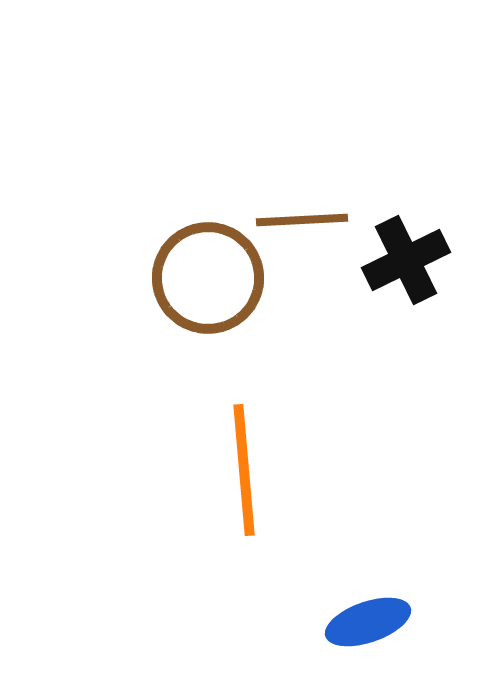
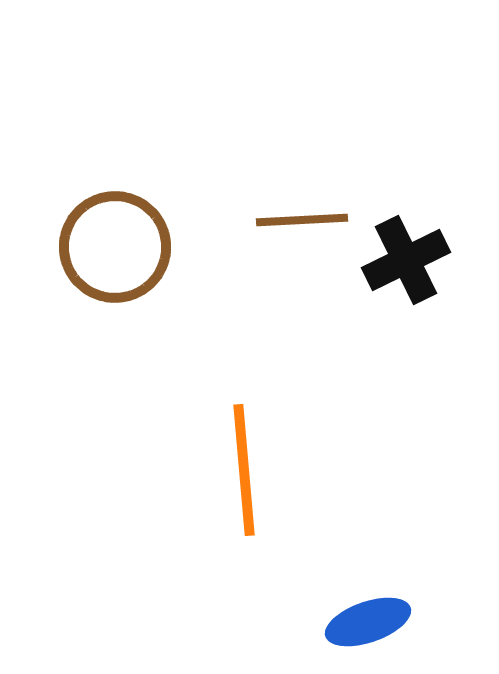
brown circle: moved 93 px left, 31 px up
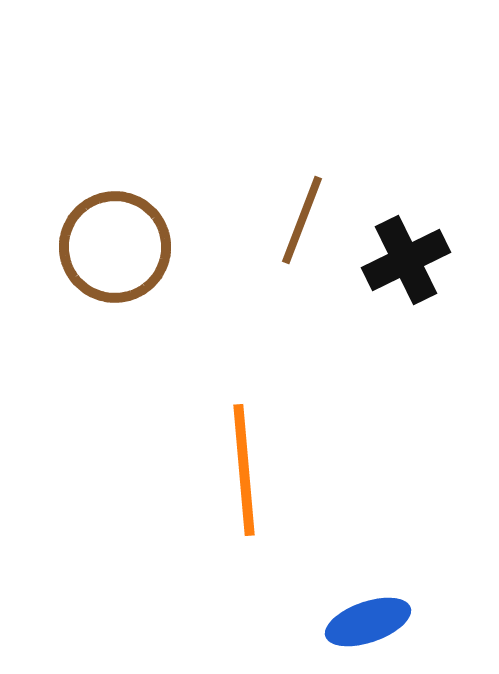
brown line: rotated 66 degrees counterclockwise
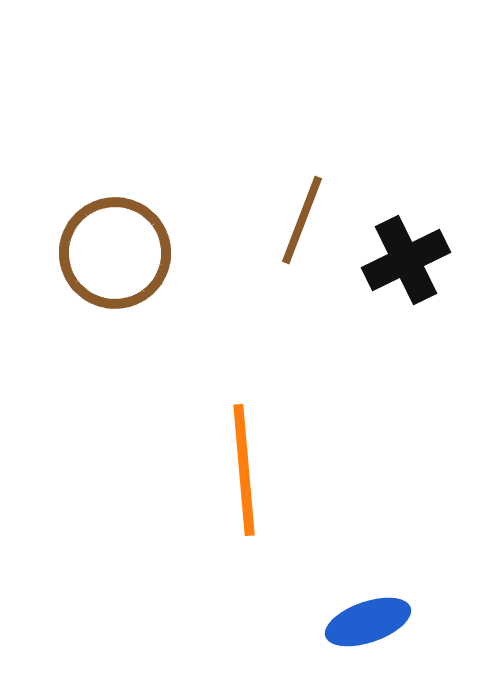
brown circle: moved 6 px down
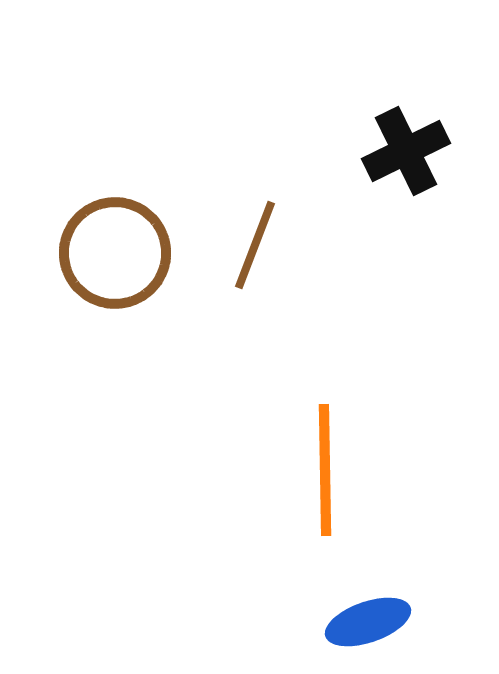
brown line: moved 47 px left, 25 px down
black cross: moved 109 px up
orange line: moved 81 px right; rotated 4 degrees clockwise
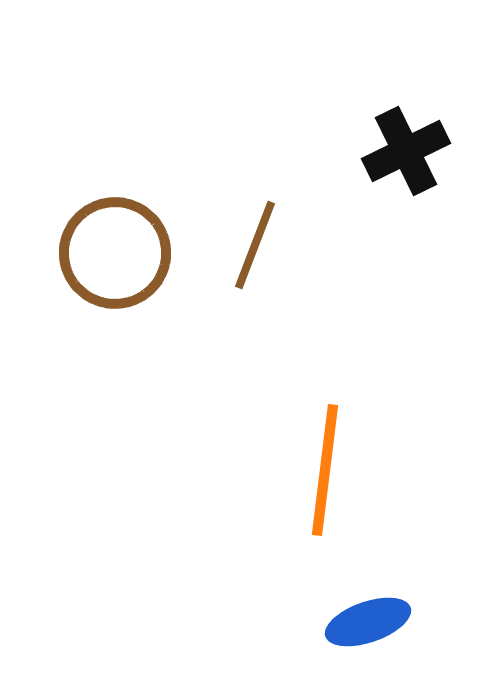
orange line: rotated 8 degrees clockwise
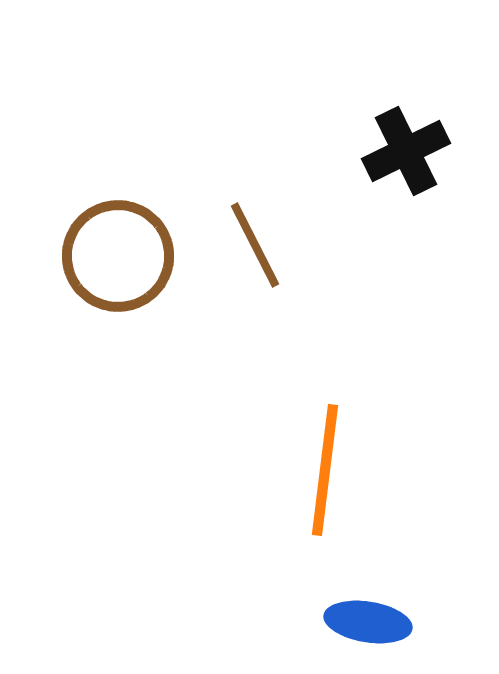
brown line: rotated 48 degrees counterclockwise
brown circle: moved 3 px right, 3 px down
blue ellipse: rotated 28 degrees clockwise
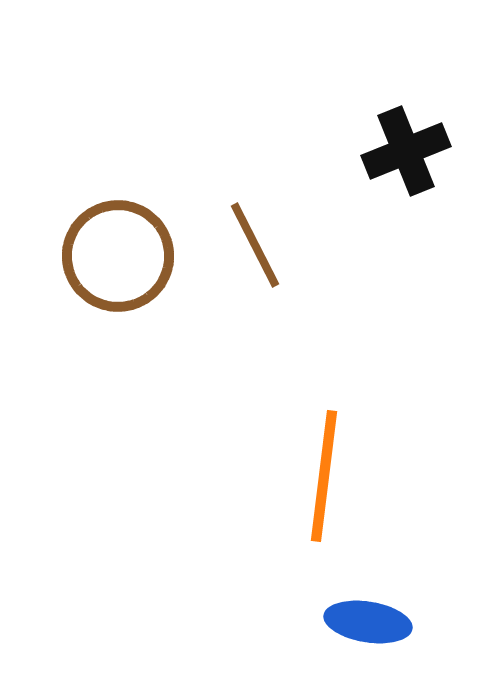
black cross: rotated 4 degrees clockwise
orange line: moved 1 px left, 6 px down
